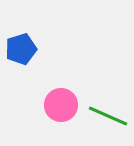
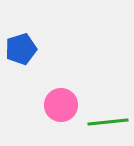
green line: moved 6 px down; rotated 30 degrees counterclockwise
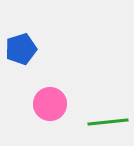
pink circle: moved 11 px left, 1 px up
